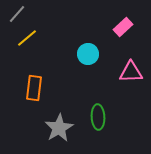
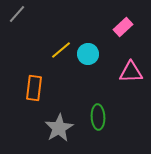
yellow line: moved 34 px right, 12 px down
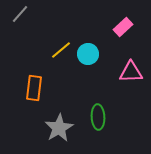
gray line: moved 3 px right
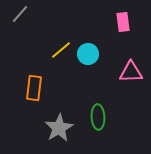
pink rectangle: moved 5 px up; rotated 54 degrees counterclockwise
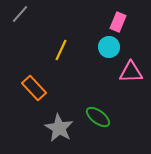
pink rectangle: moved 5 px left; rotated 30 degrees clockwise
yellow line: rotated 25 degrees counterclockwise
cyan circle: moved 21 px right, 7 px up
orange rectangle: rotated 50 degrees counterclockwise
green ellipse: rotated 50 degrees counterclockwise
gray star: rotated 12 degrees counterclockwise
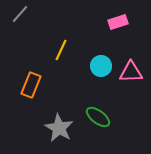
pink rectangle: rotated 48 degrees clockwise
cyan circle: moved 8 px left, 19 px down
orange rectangle: moved 3 px left, 3 px up; rotated 65 degrees clockwise
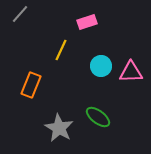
pink rectangle: moved 31 px left
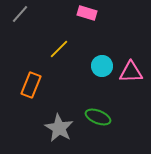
pink rectangle: moved 9 px up; rotated 36 degrees clockwise
yellow line: moved 2 px left, 1 px up; rotated 20 degrees clockwise
cyan circle: moved 1 px right
green ellipse: rotated 15 degrees counterclockwise
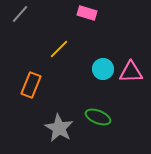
cyan circle: moved 1 px right, 3 px down
